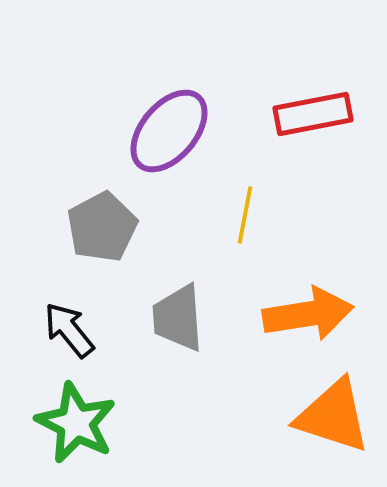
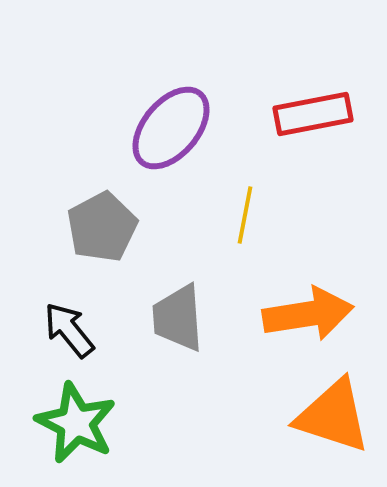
purple ellipse: moved 2 px right, 3 px up
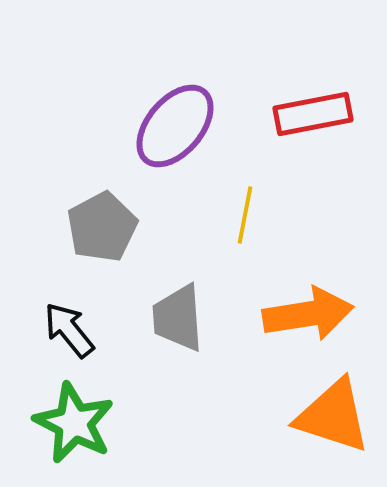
purple ellipse: moved 4 px right, 2 px up
green star: moved 2 px left
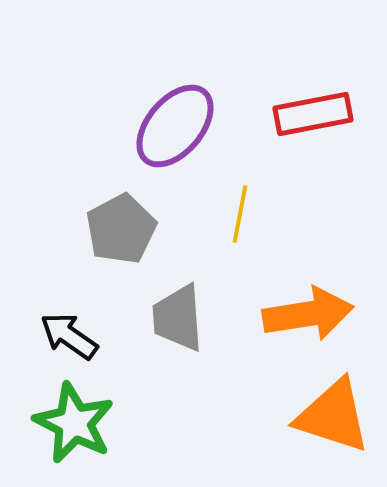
yellow line: moved 5 px left, 1 px up
gray pentagon: moved 19 px right, 2 px down
black arrow: moved 6 px down; rotated 16 degrees counterclockwise
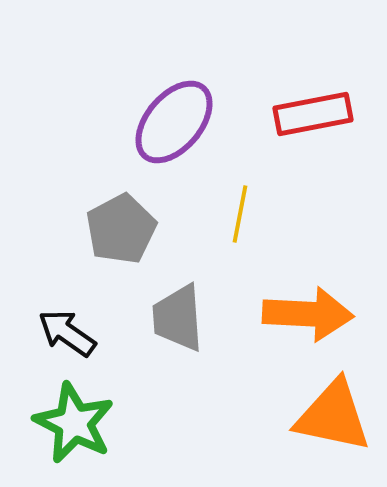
purple ellipse: moved 1 px left, 4 px up
orange arrow: rotated 12 degrees clockwise
black arrow: moved 2 px left, 3 px up
orange triangle: rotated 6 degrees counterclockwise
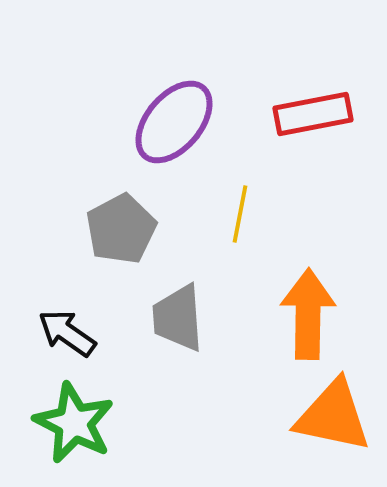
orange arrow: rotated 92 degrees counterclockwise
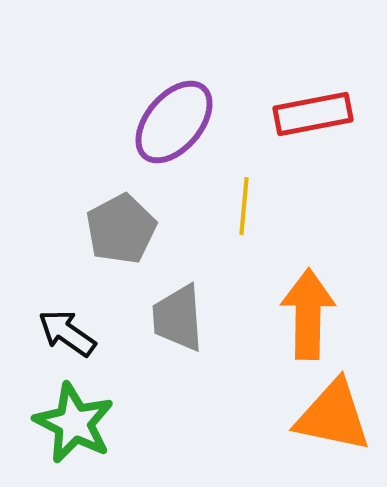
yellow line: moved 4 px right, 8 px up; rotated 6 degrees counterclockwise
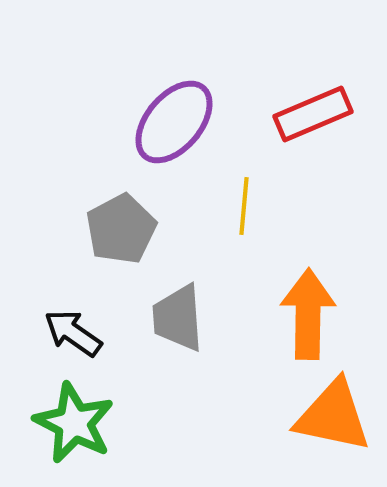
red rectangle: rotated 12 degrees counterclockwise
black arrow: moved 6 px right
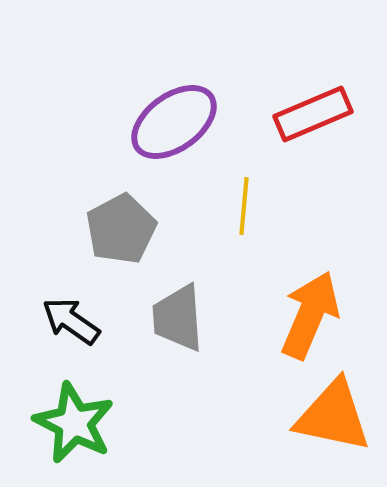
purple ellipse: rotated 14 degrees clockwise
orange arrow: moved 2 px right, 1 px down; rotated 22 degrees clockwise
black arrow: moved 2 px left, 12 px up
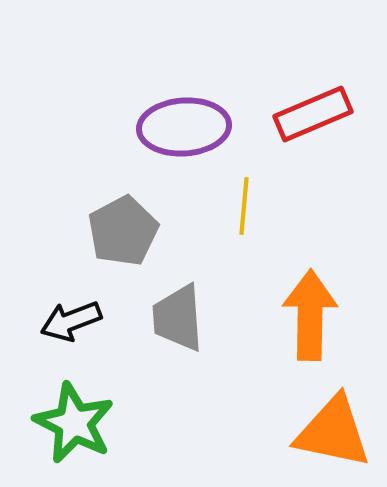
purple ellipse: moved 10 px right, 5 px down; rotated 32 degrees clockwise
gray pentagon: moved 2 px right, 2 px down
orange arrow: rotated 22 degrees counterclockwise
black arrow: rotated 56 degrees counterclockwise
orange triangle: moved 16 px down
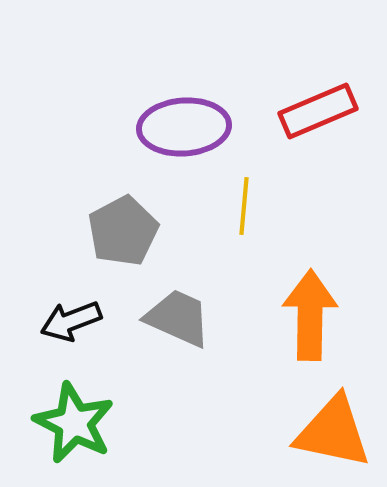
red rectangle: moved 5 px right, 3 px up
gray trapezoid: rotated 118 degrees clockwise
